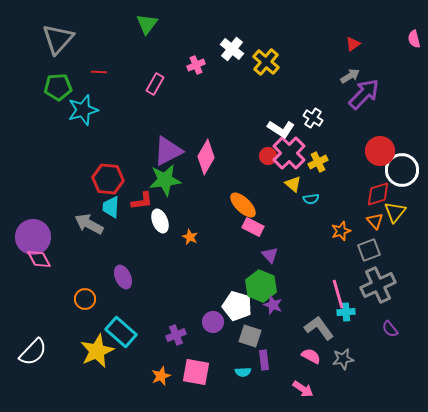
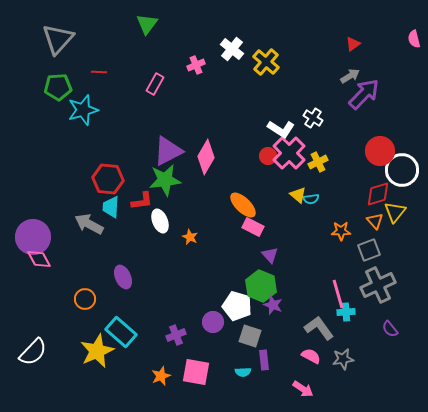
yellow triangle at (293, 184): moved 5 px right, 11 px down
orange star at (341, 231): rotated 18 degrees clockwise
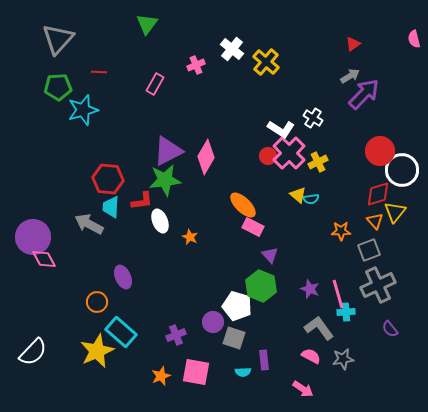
pink diamond at (39, 259): moved 5 px right
orange circle at (85, 299): moved 12 px right, 3 px down
purple star at (273, 305): moved 37 px right, 16 px up
gray square at (250, 336): moved 16 px left, 2 px down
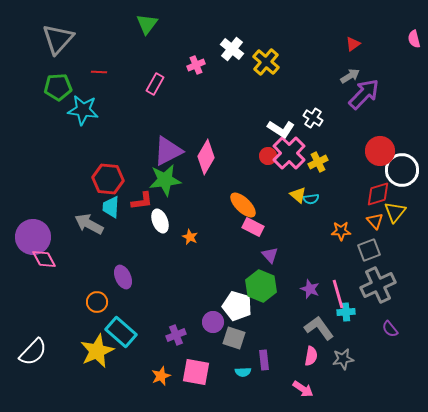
cyan star at (83, 110): rotated 24 degrees clockwise
pink semicircle at (311, 356): rotated 72 degrees clockwise
